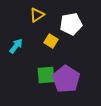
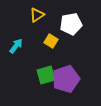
green square: rotated 12 degrees counterclockwise
purple pentagon: rotated 20 degrees clockwise
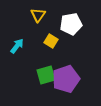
yellow triangle: moved 1 px right; rotated 21 degrees counterclockwise
cyan arrow: moved 1 px right
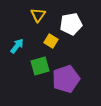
green square: moved 6 px left, 9 px up
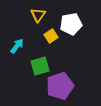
yellow square: moved 5 px up; rotated 24 degrees clockwise
purple pentagon: moved 6 px left, 7 px down
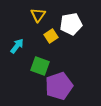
green square: rotated 36 degrees clockwise
purple pentagon: moved 1 px left
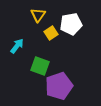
yellow square: moved 3 px up
